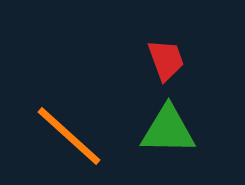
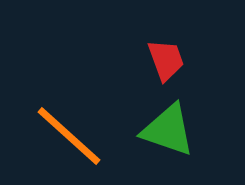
green triangle: rotated 18 degrees clockwise
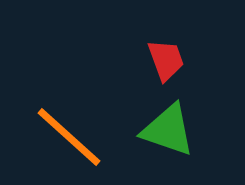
orange line: moved 1 px down
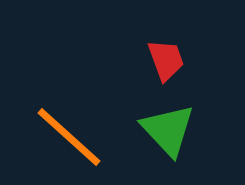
green triangle: rotated 28 degrees clockwise
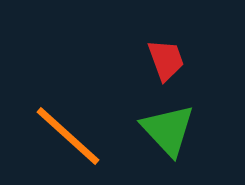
orange line: moved 1 px left, 1 px up
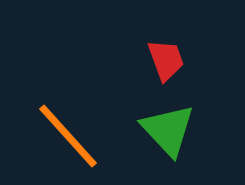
orange line: rotated 6 degrees clockwise
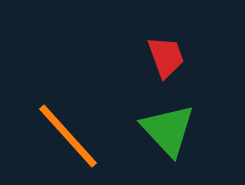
red trapezoid: moved 3 px up
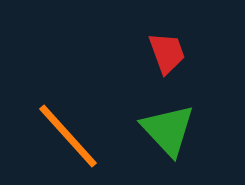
red trapezoid: moved 1 px right, 4 px up
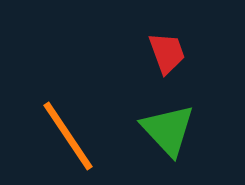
orange line: rotated 8 degrees clockwise
